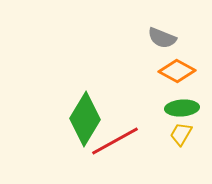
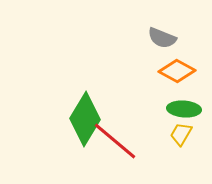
green ellipse: moved 2 px right, 1 px down; rotated 8 degrees clockwise
red line: rotated 69 degrees clockwise
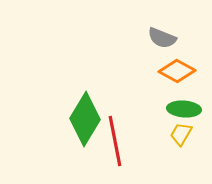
red line: rotated 39 degrees clockwise
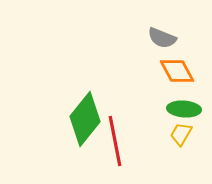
orange diamond: rotated 33 degrees clockwise
green diamond: rotated 8 degrees clockwise
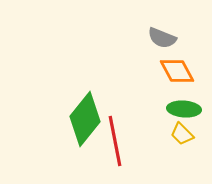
yellow trapezoid: moved 1 px right; rotated 75 degrees counterclockwise
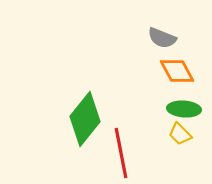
yellow trapezoid: moved 2 px left
red line: moved 6 px right, 12 px down
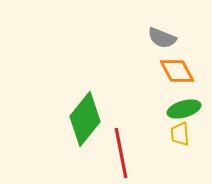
green ellipse: rotated 20 degrees counterclockwise
yellow trapezoid: rotated 40 degrees clockwise
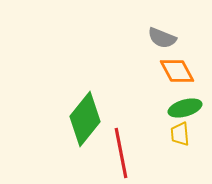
green ellipse: moved 1 px right, 1 px up
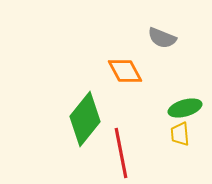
orange diamond: moved 52 px left
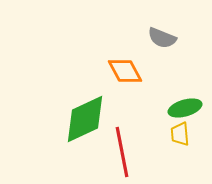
green diamond: rotated 26 degrees clockwise
red line: moved 1 px right, 1 px up
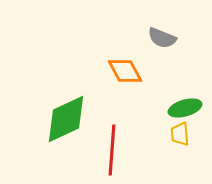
green diamond: moved 19 px left
red line: moved 10 px left, 2 px up; rotated 15 degrees clockwise
